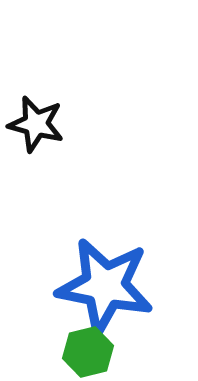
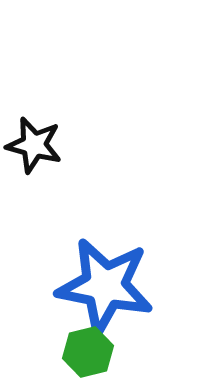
black star: moved 2 px left, 21 px down
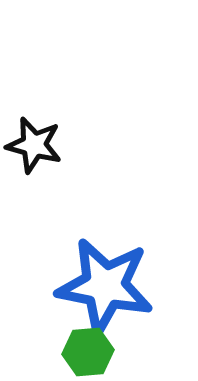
green hexagon: rotated 9 degrees clockwise
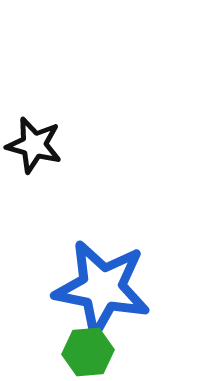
blue star: moved 3 px left, 2 px down
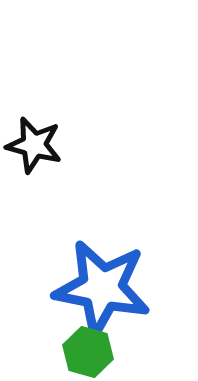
green hexagon: rotated 21 degrees clockwise
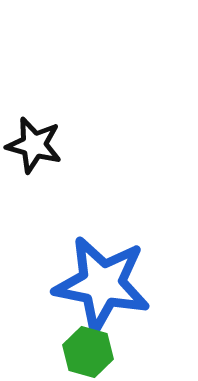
blue star: moved 4 px up
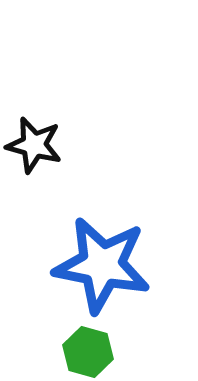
blue star: moved 19 px up
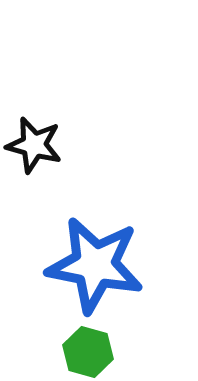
blue star: moved 7 px left
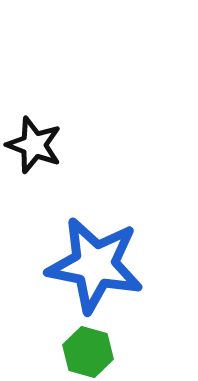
black star: rotated 6 degrees clockwise
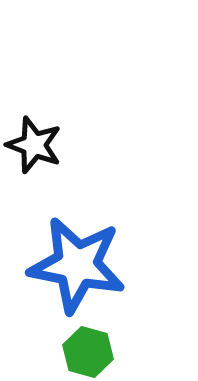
blue star: moved 18 px left
